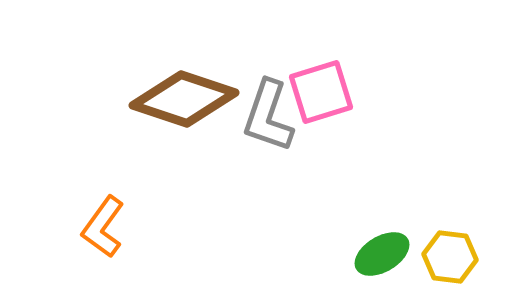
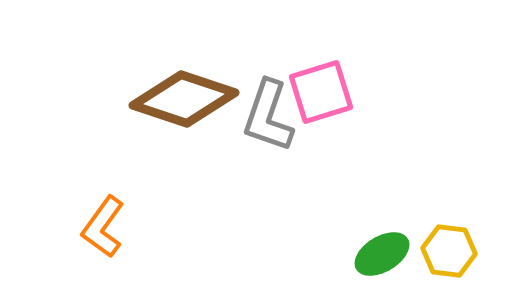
yellow hexagon: moved 1 px left, 6 px up
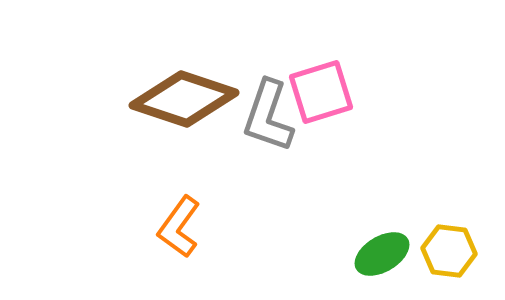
orange L-shape: moved 76 px right
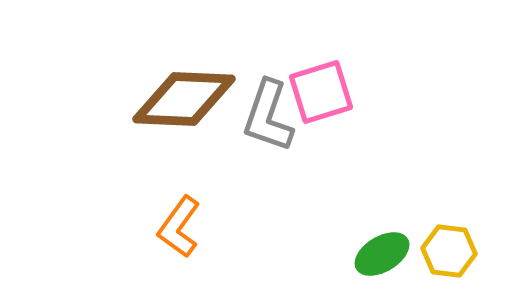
brown diamond: rotated 16 degrees counterclockwise
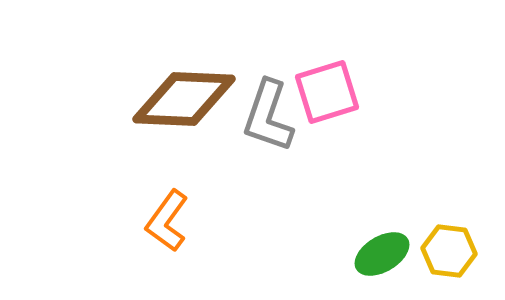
pink square: moved 6 px right
orange L-shape: moved 12 px left, 6 px up
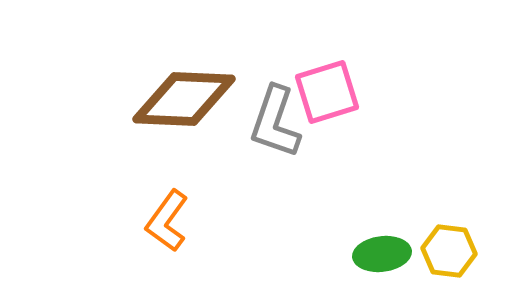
gray L-shape: moved 7 px right, 6 px down
green ellipse: rotated 24 degrees clockwise
